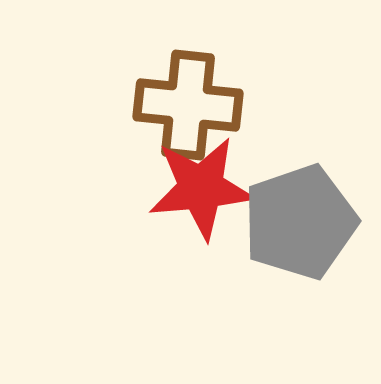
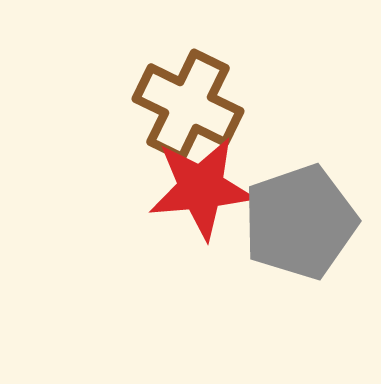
brown cross: rotated 20 degrees clockwise
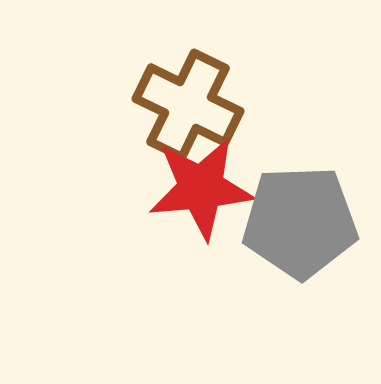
gray pentagon: rotated 17 degrees clockwise
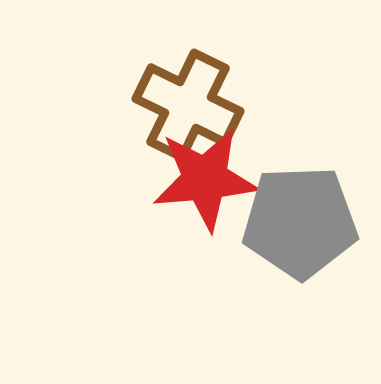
red star: moved 4 px right, 9 px up
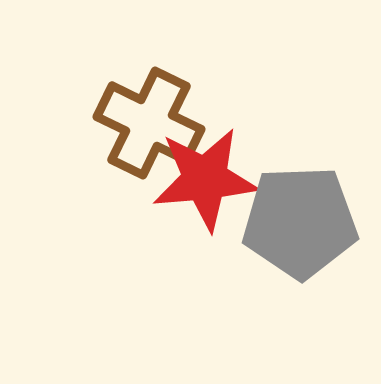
brown cross: moved 39 px left, 18 px down
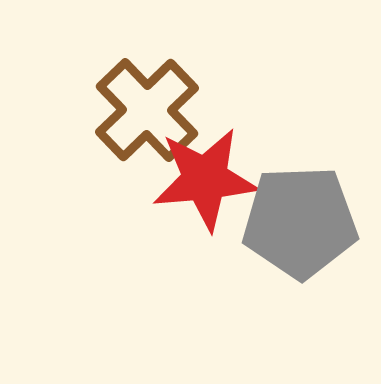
brown cross: moved 2 px left, 13 px up; rotated 20 degrees clockwise
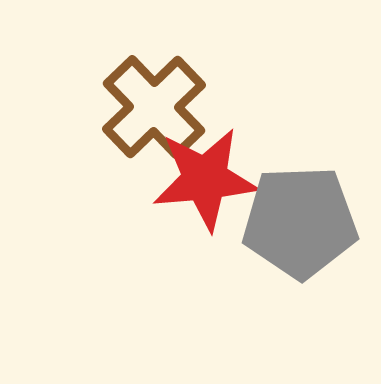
brown cross: moved 7 px right, 3 px up
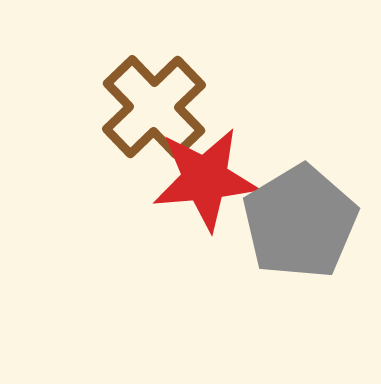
gray pentagon: rotated 29 degrees counterclockwise
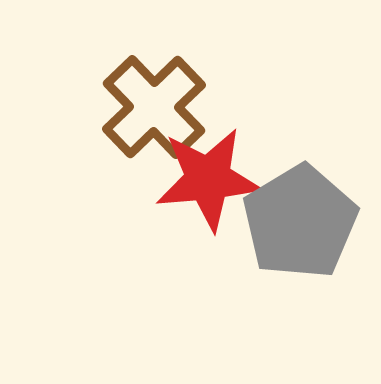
red star: moved 3 px right
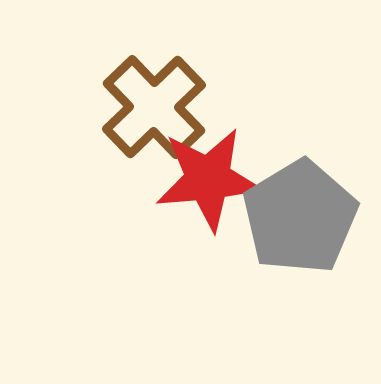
gray pentagon: moved 5 px up
